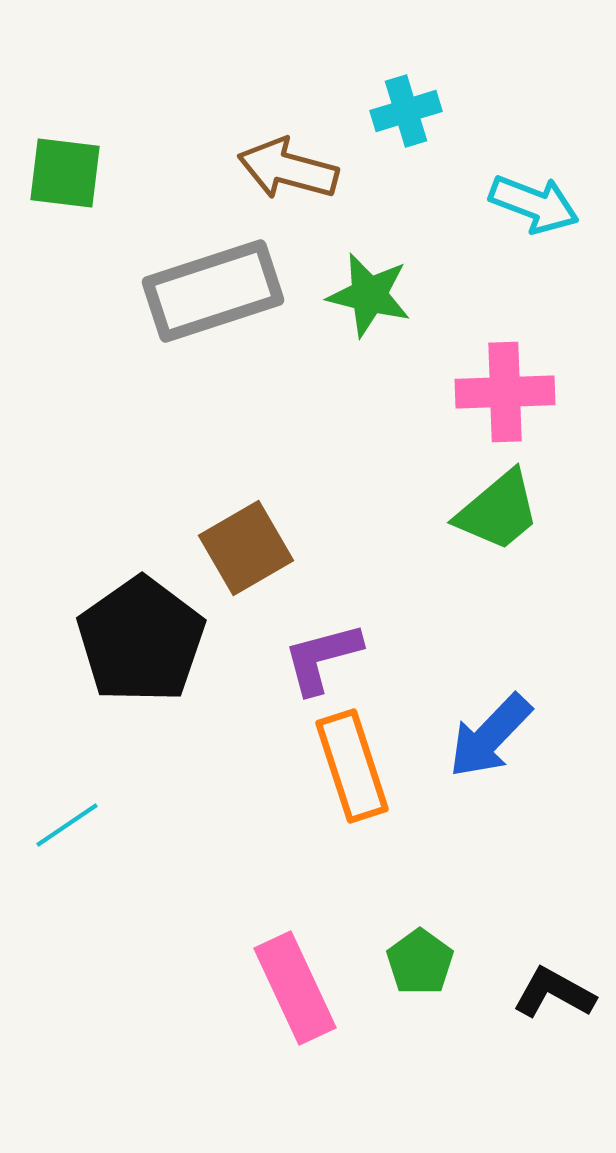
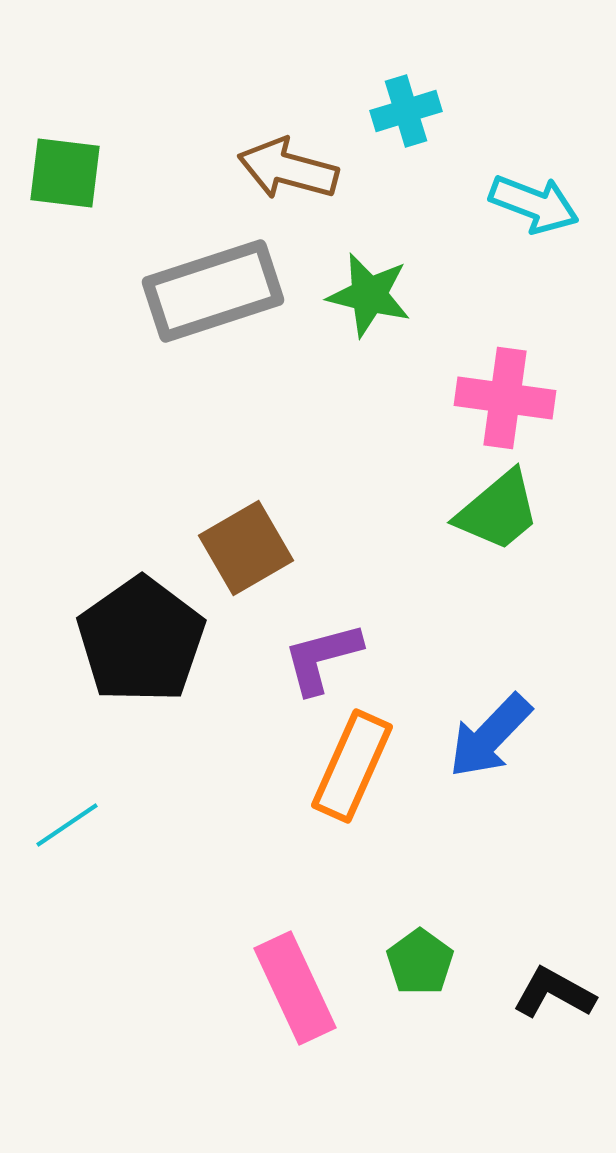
pink cross: moved 6 px down; rotated 10 degrees clockwise
orange rectangle: rotated 42 degrees clockwise
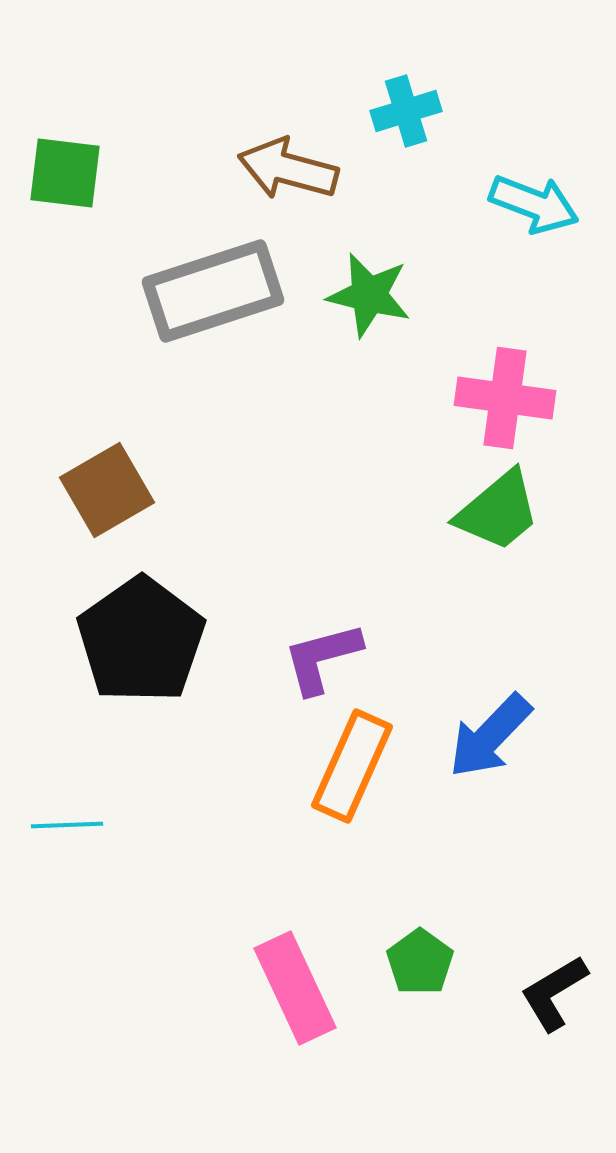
brown square: moved 139 px left, 58 px up
cyan line: rotated 32 degrees clockwise
black L-shape: rotated 60 degrees counterclockwise
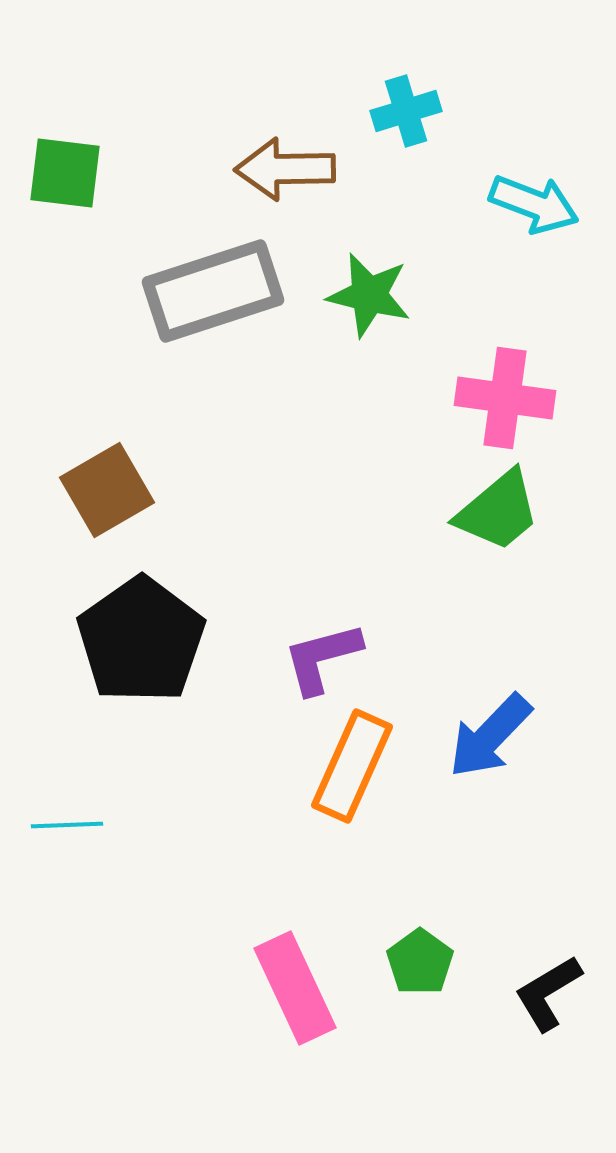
brown arrow: moved 3 px left; rotated 16 degrees counterclockwise
black L-shape: moved 6 px left
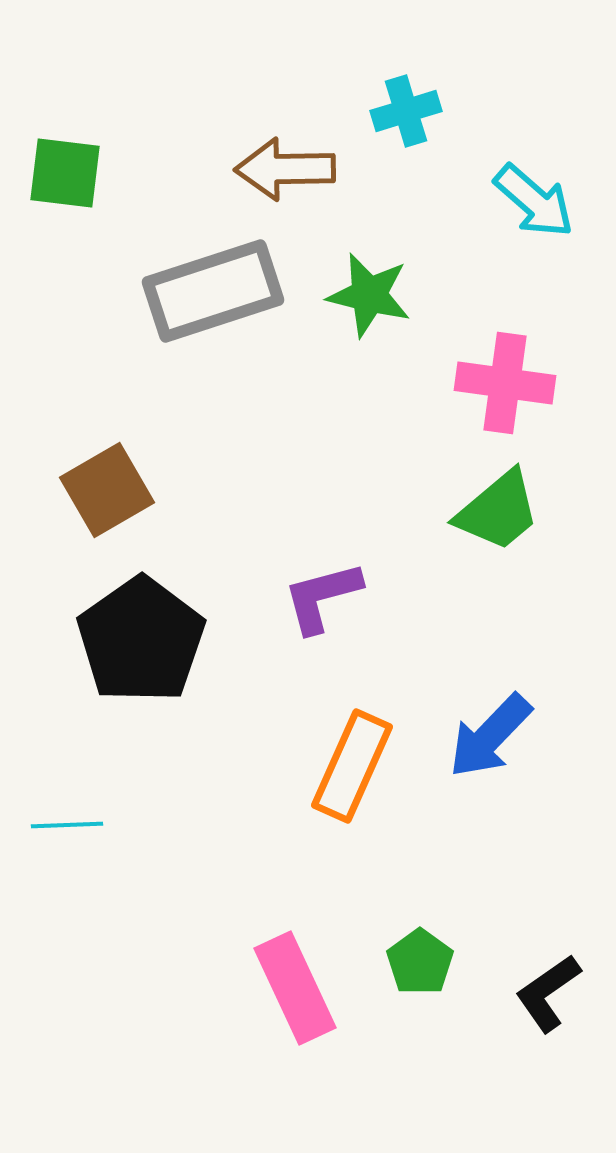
cyan arrow: moved 3 px up; rotated 20 degrees clockwise
pink cross: moved 15 px up
purple L-shape: moved 61 px up
black L-shape: rotated 4 degrees counterclockwise
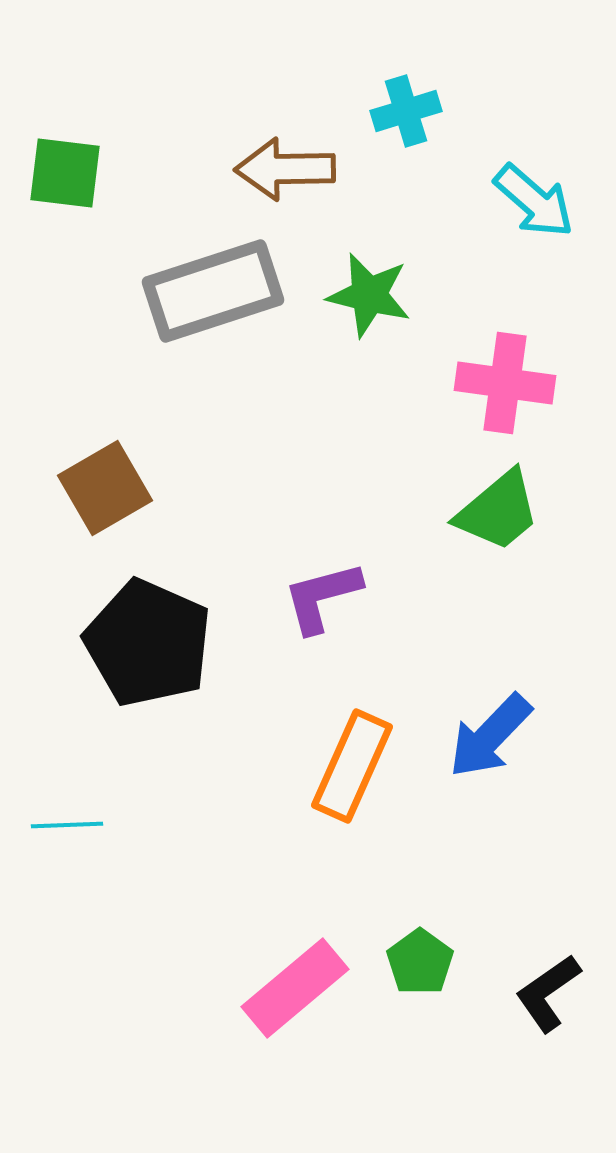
brown square: moved 2 px left, 2 px up
black pentagon: moved 7 px right, 3 px down; rotated 13 degrees counterclockwise
pink rectangle: rotated 75 degrees clockwise
